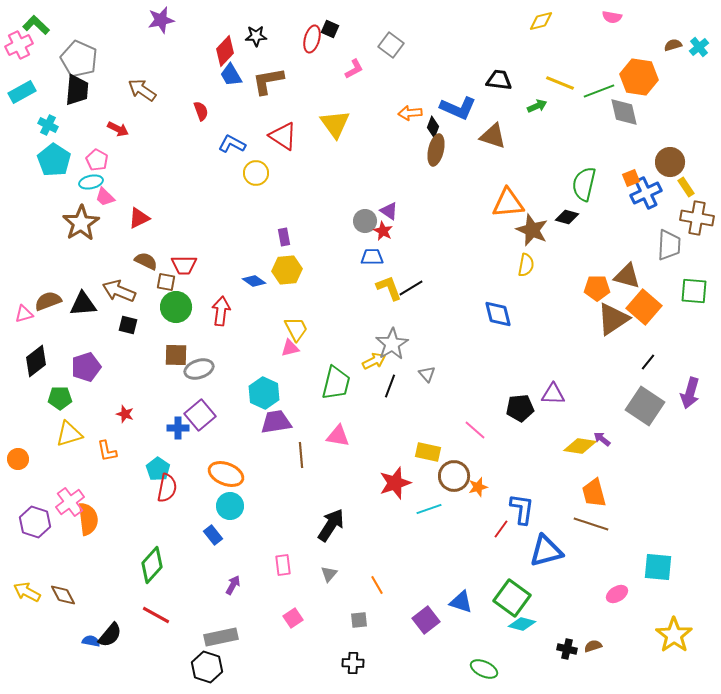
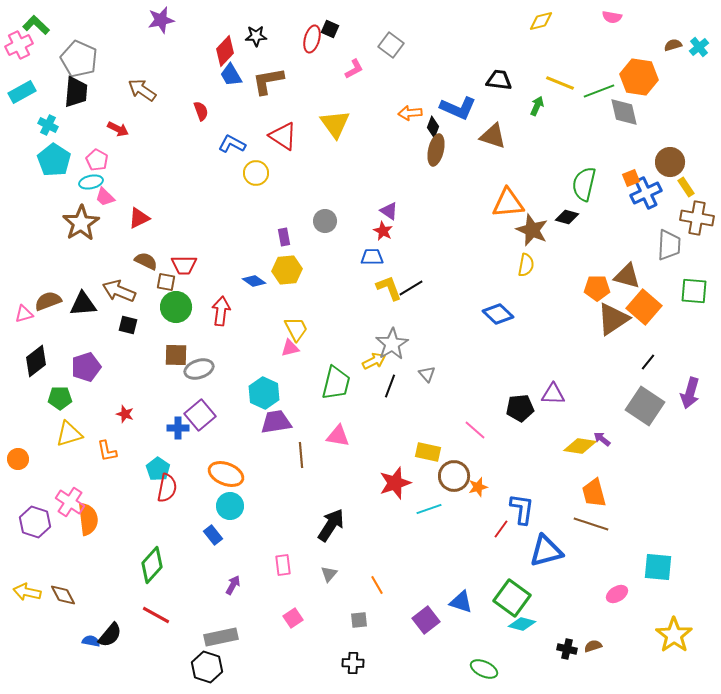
black trapezoid at (77, 90): moved 1 px left, 2 px down
green arrow at (537, 106): rotated 42 degrees counterclockwise
gray circle at (365, 221): moved 40 px left
blue diamond at (498, 314): rotated 32 degrees counterclockwise
pink cross at (70, 502): rotated 20 degrees counterclockwise
yellow arrow at (27, 592): rotated 16 degrees counterclockwise
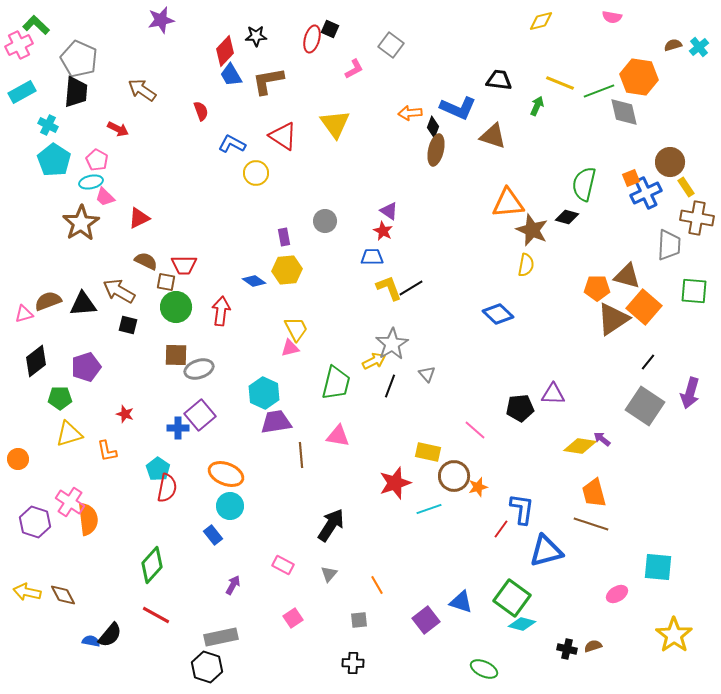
brown arrow at (119, 291): rotated 8 degrees clockwise
pink rectangle at (283, 565): rotated 55 degrees counterclockwise
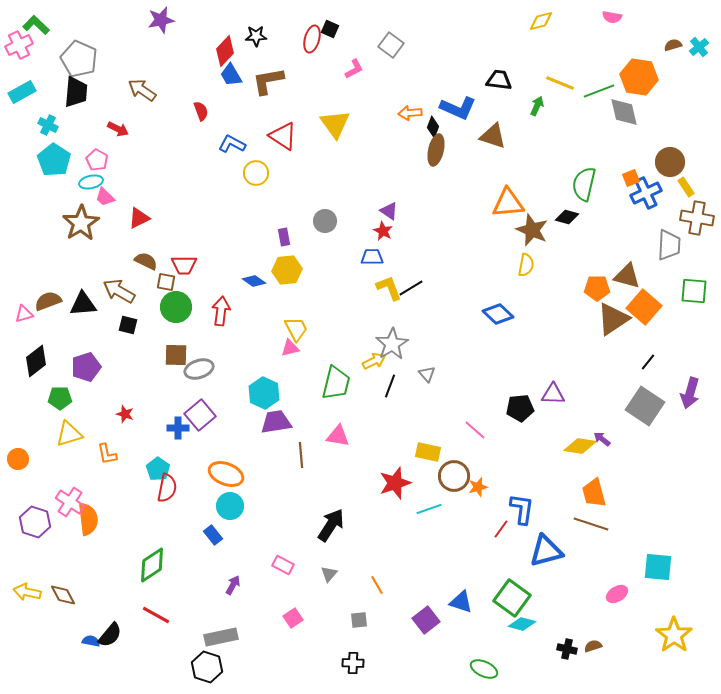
orange L-shape at (107, 451): moved 3 px down
green diamond at (152, 565): rotated 15 degrees clockwise
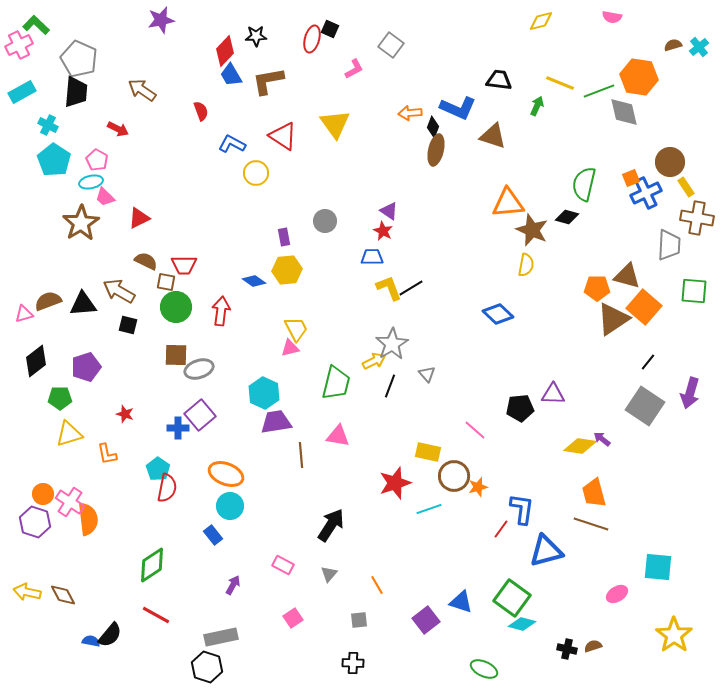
orange circle at (18, 459): moved 25 px right, 35 px down
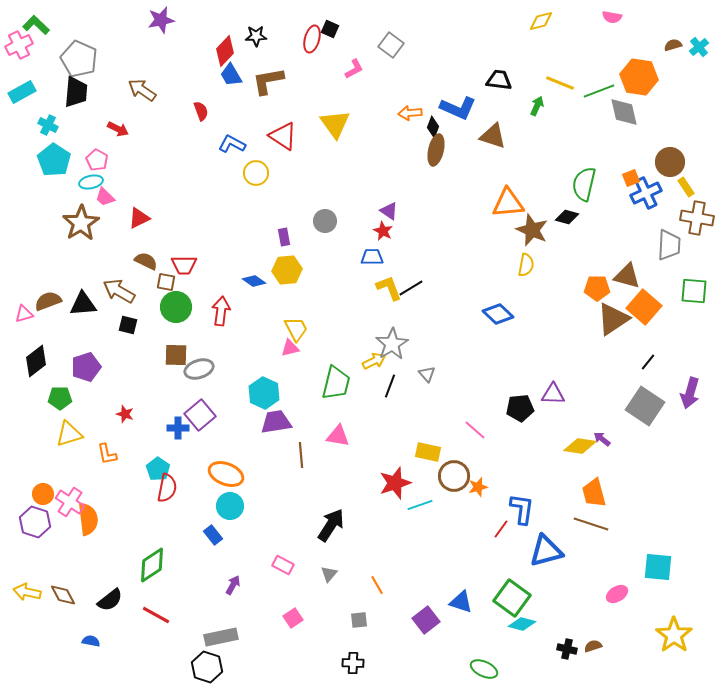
cyan line at (429, 509): moved 9 px left, 4 px up
black semicircle at (110, 635): moved 35 px up; rotated 12 degrees clockwise
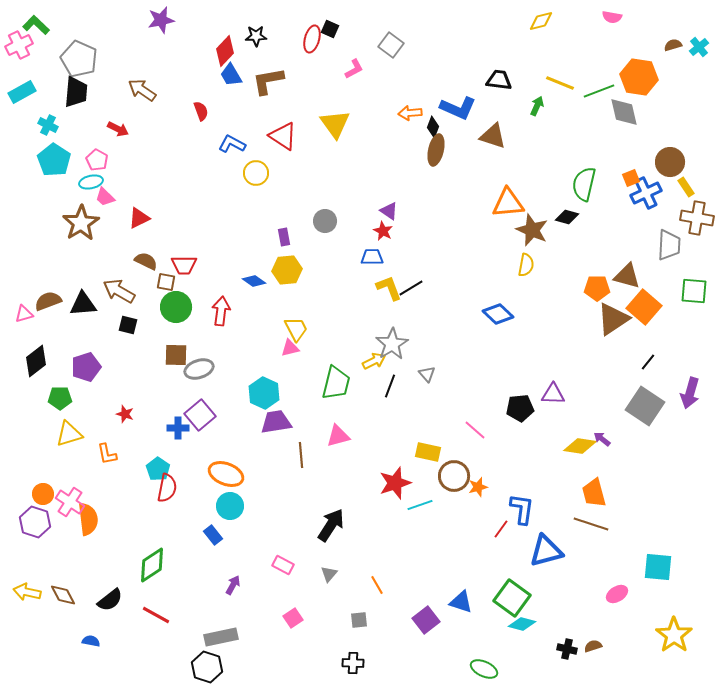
pink triangle at (338, 436): rotated 25 degrees counterclockwise
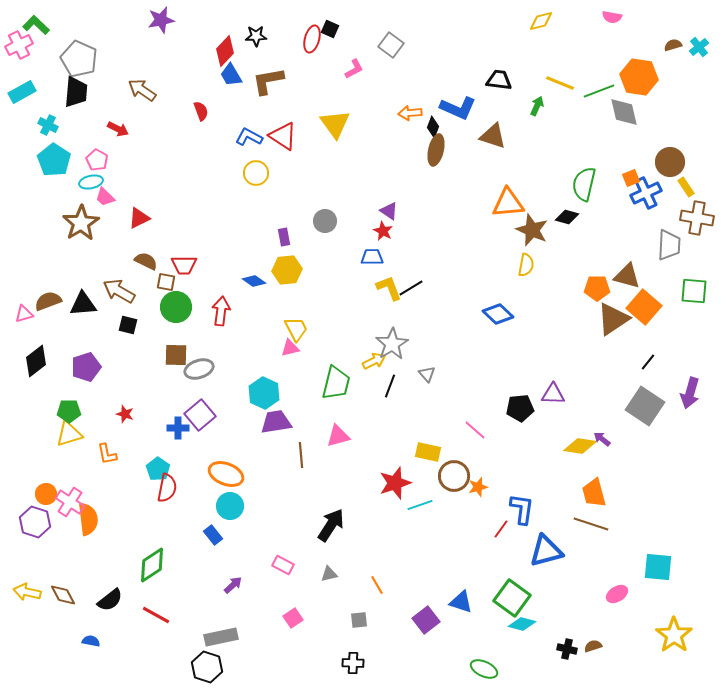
blue L-shape at (232, 144): moved 17 px right, 7 px up
green pentagon at (60, 398): moved 9 px right, 13 px down
orange circle at (43, 494): moved 3 px right
gray triangle at (329, 574): rotated 36 degrees clockwise
purple arrow at (233, 585): rotated 18 degrees clockwise
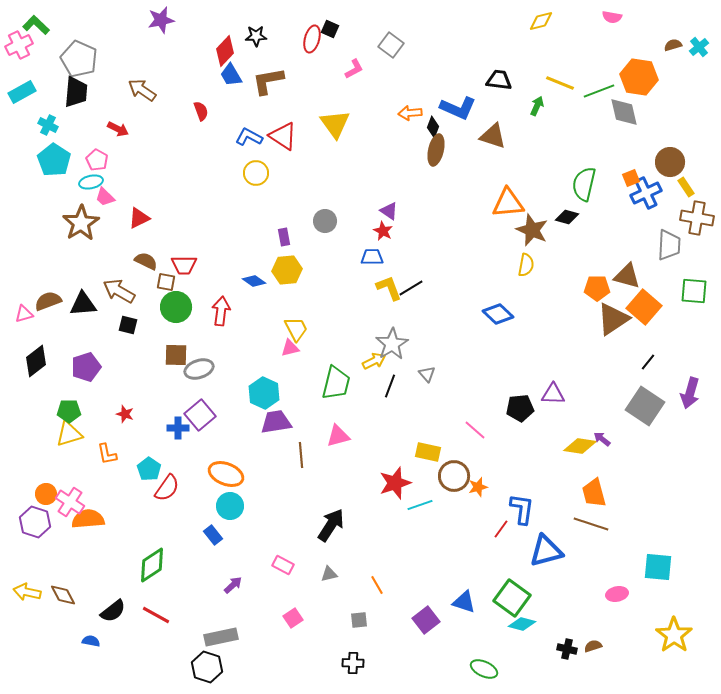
cyan pentagon at (158, 469): moved 9 px left
red semicircle at (167, 488): rotated 24 degrees clockwise
orange semicircle at (88, 519): rotated 88 degrees counterclockwise
pink ellipse at (617, 594): rotated 20 degrees clockwise
black semicircle at (110, 600): moved 3 px right, 11 px down
blue triangle at (461, 602): moved 3 px right
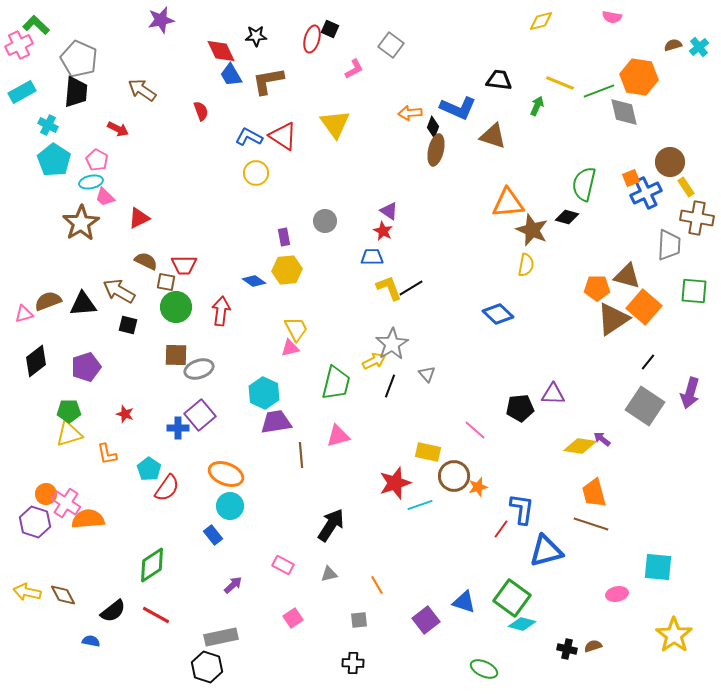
red diamond at (225, 51): moved 4 px left; rotated 68 degrees counterclockwise
pink cross at (70, 502): moved 4 px left, 1 px down
